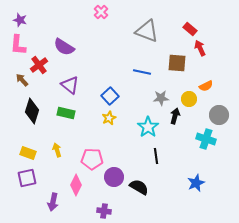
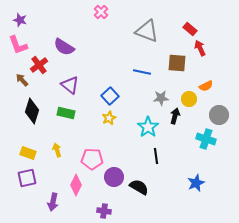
pink L-shape: rotated 25 degrees counterclockwise
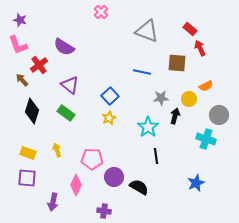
green rectangle: rotated 24 degrees clockwise
purple square: rotated 18 degrees clockwise
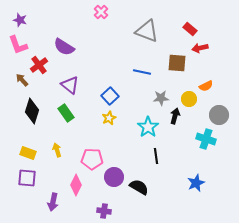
red arrow: rotated 77 degrees counterclockwise
green rectangle: rotated 18 degrees clockwise
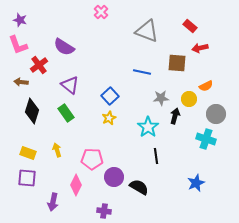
red rectangle: moved 3 px up
brown arrow: moved 1 px left, 2 px down; rotated 40 degrees counterclockwise
gray circle: moved 3 px left, 1 px up
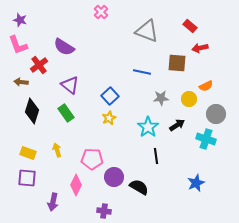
black arrow: moved 2 px right, 9 px down; rotated 42 degrees clockwise
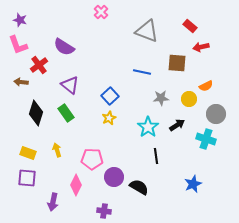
red arrow: moved 1 px right, 1 px up
black diamond: moved 4 px right, 2 px down
blue star: moved 3 px left, 1 px down
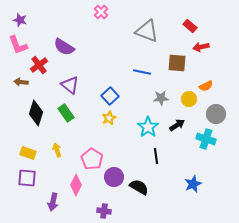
pink pentagon: rotated 30 degrees clockwise
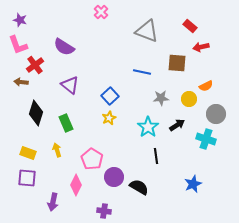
red cross: moved 4 px left
green rectangle: moved 10 px down; rotated 12 degrees clockwise
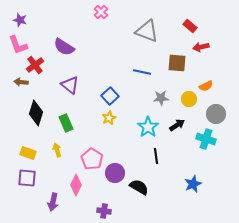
purple circle: moved 1 px right, 4 px up
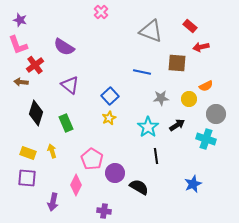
gray triangle: moved 4 px right
yellow arrow: moved 5 px left, 1 px down
